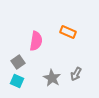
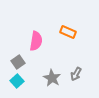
cyan square: rotated 24 degrees clockwise
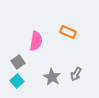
gray star: moved 1 px up
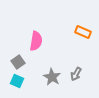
orange rectangle: moved 15 px right
cyan square: rotated 24 degrees counterclockwise
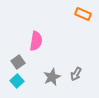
orange rectangle: moved 18 px up
gray star: rotated 18 degrees clockwise
cyan square: rotated 24 degrees clockwise
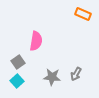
gray star: rotated 30 degrees clockwise
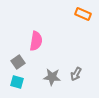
cyan square: moved 1 px down; rotated 32 degrees counterclockwise
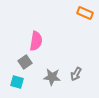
orange rectangle: moved 2 px right, 1 px up
gray square: moved 7 px right
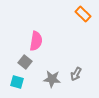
orange rectangle: moved 2 px left, 1 px down; rotated 21 degrees clockwise
gray square: rotated 16 degrees counterclockwise
gray star: moved 2 px down
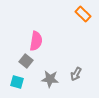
gray square: moved 1 px right, 1 px up
gray star: moved 2 px left
